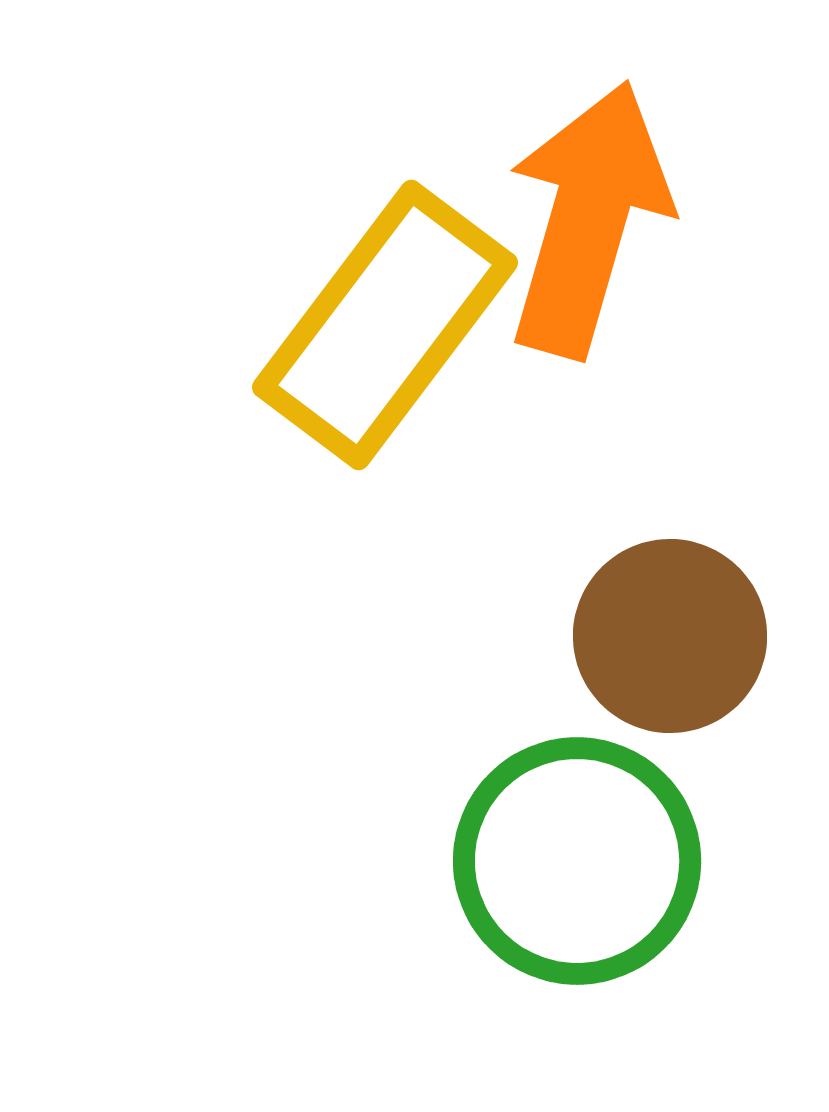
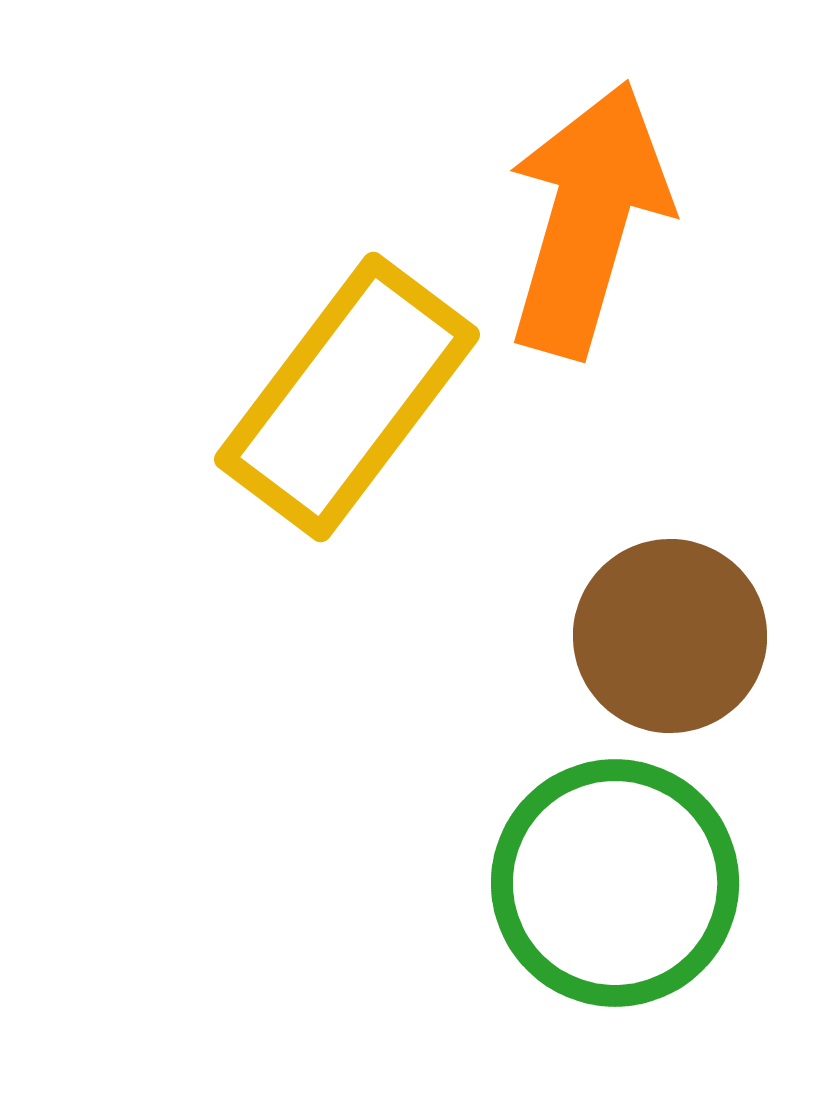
yellow rectangle: moved 38 px left, 72 px down
green circle: moved 38 px right, 22 px down
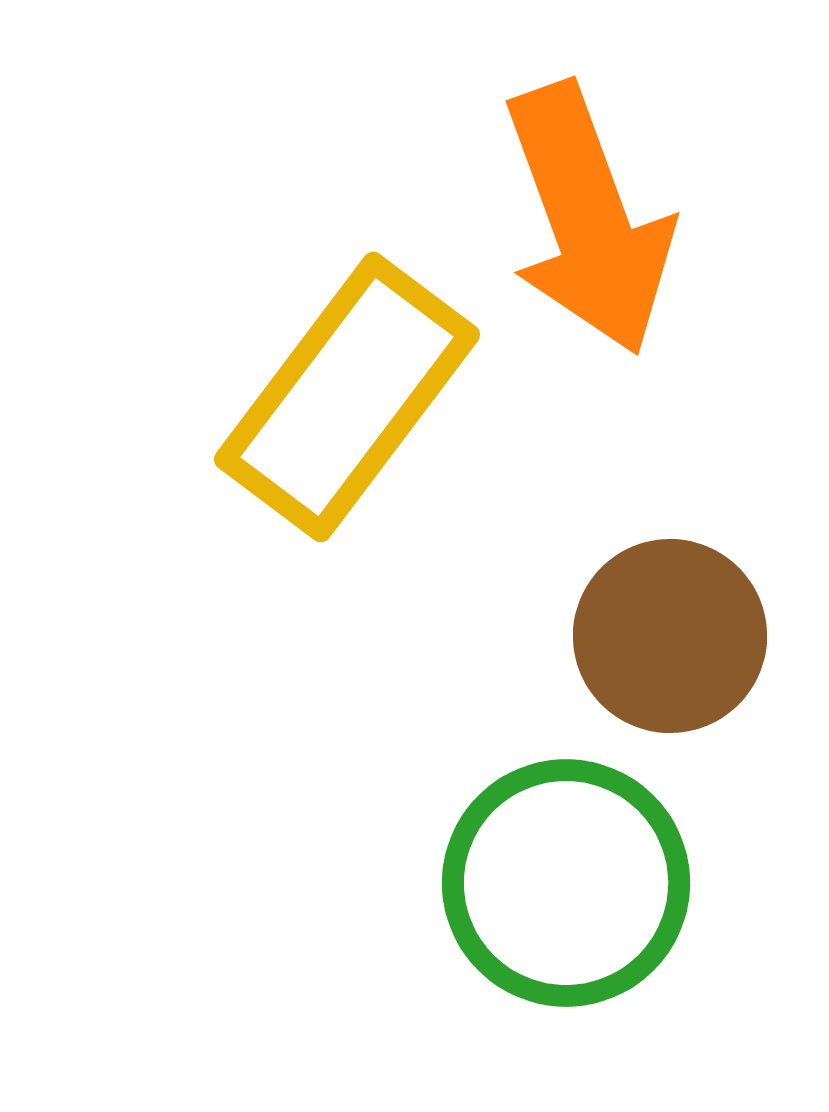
orange arrow: rotated 144 degrees clockwise
green circle: moved 49 px left
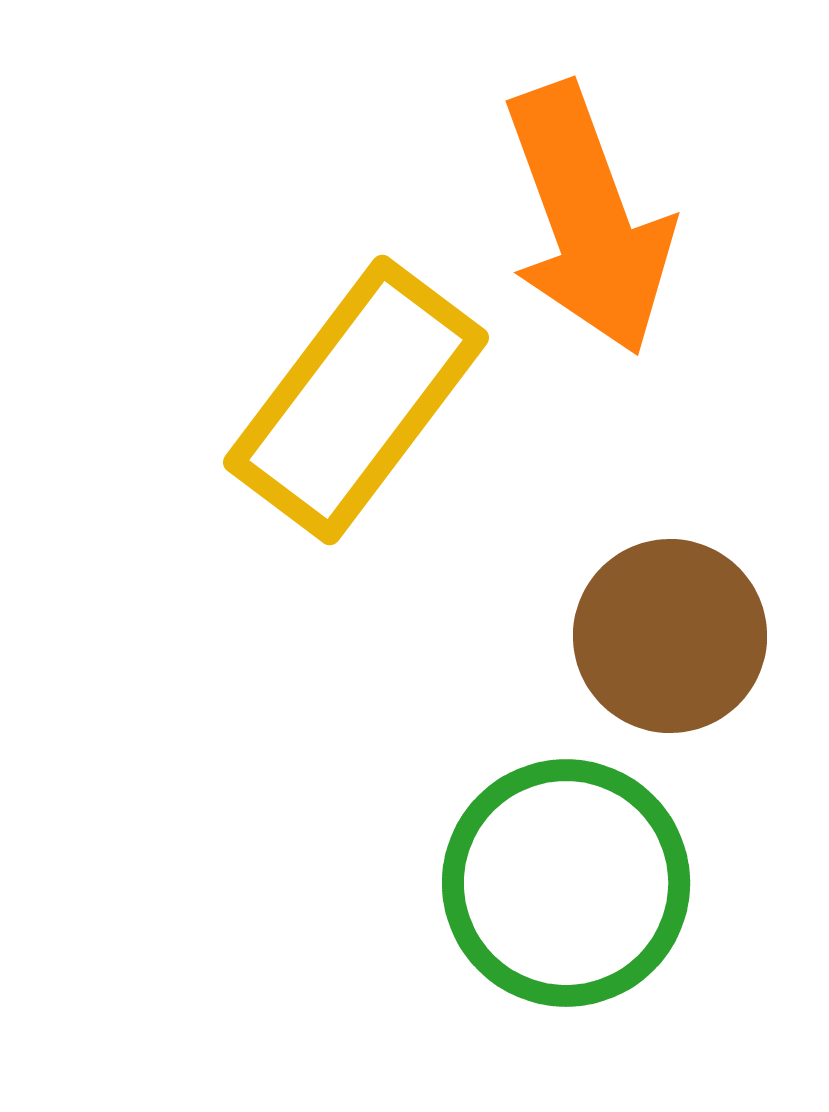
yellow rectangle: moved 9 px right, 3 px down
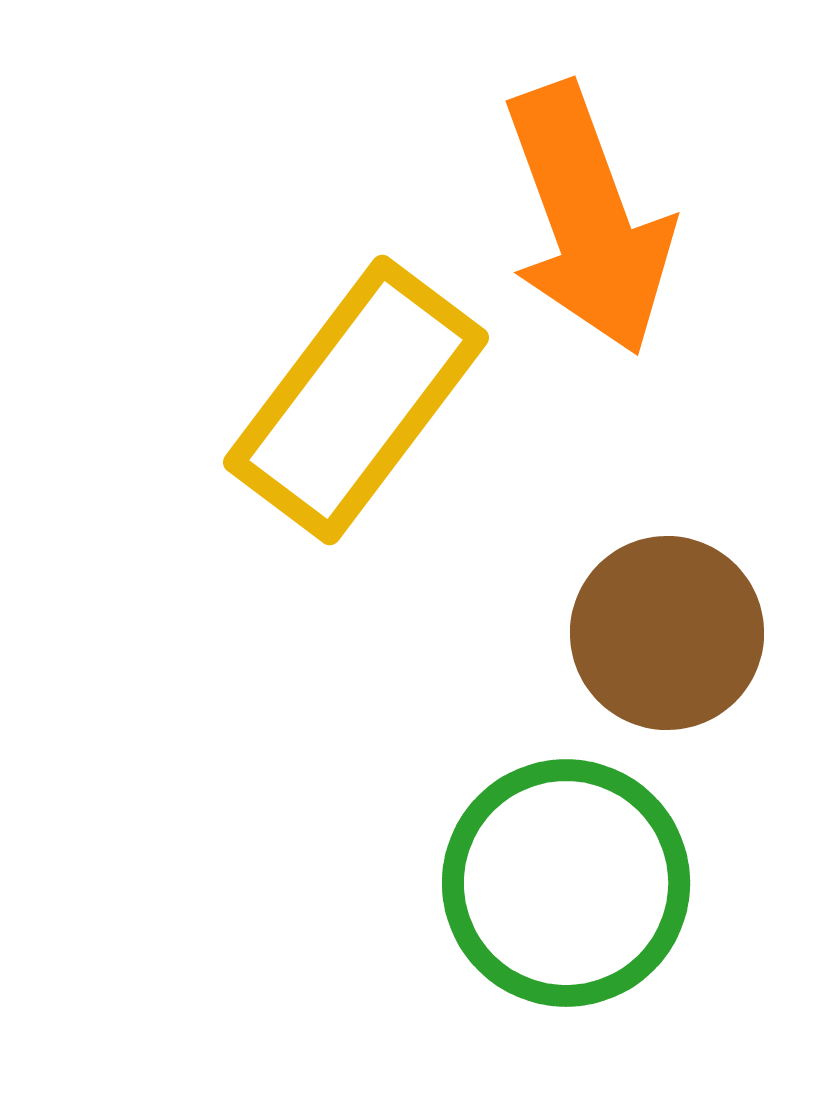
brown circle: moved 3 px left, 3 px up
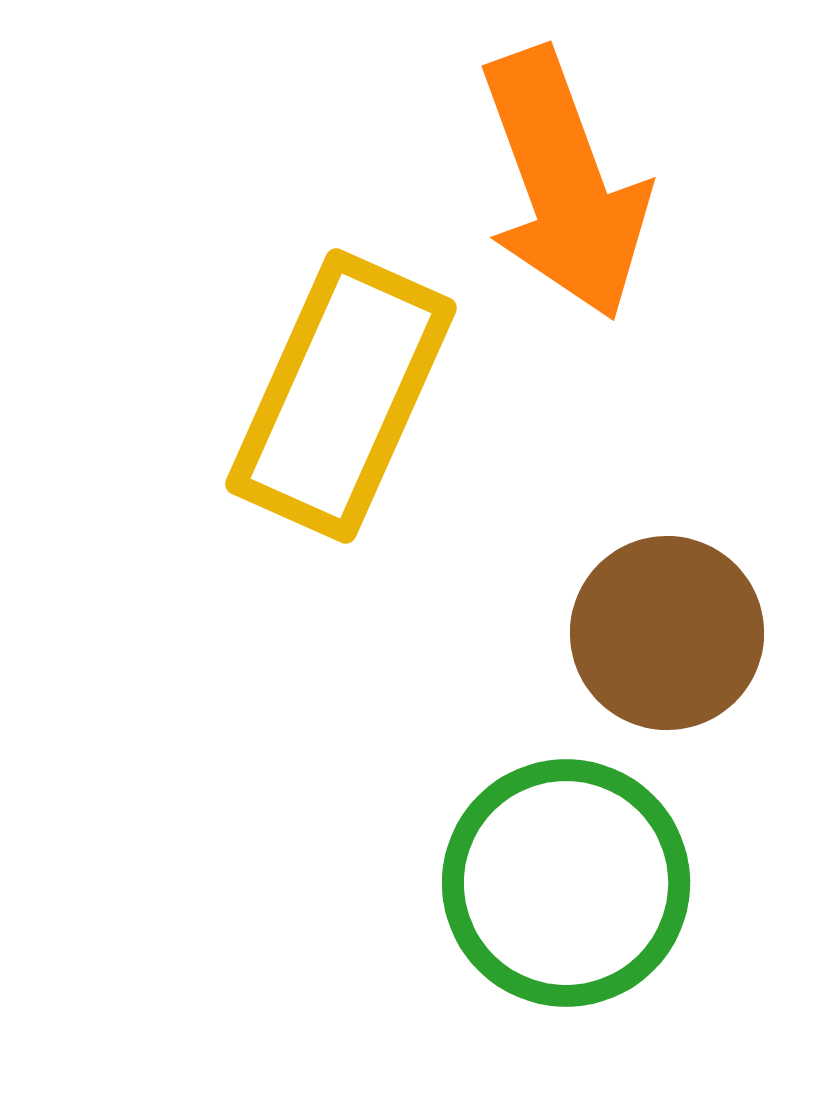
orange arrow: moved 24 px left, 35 px up
yellow rectangle: moved 15 px left, 4 px up; rotated 13 degrees counterclockwise
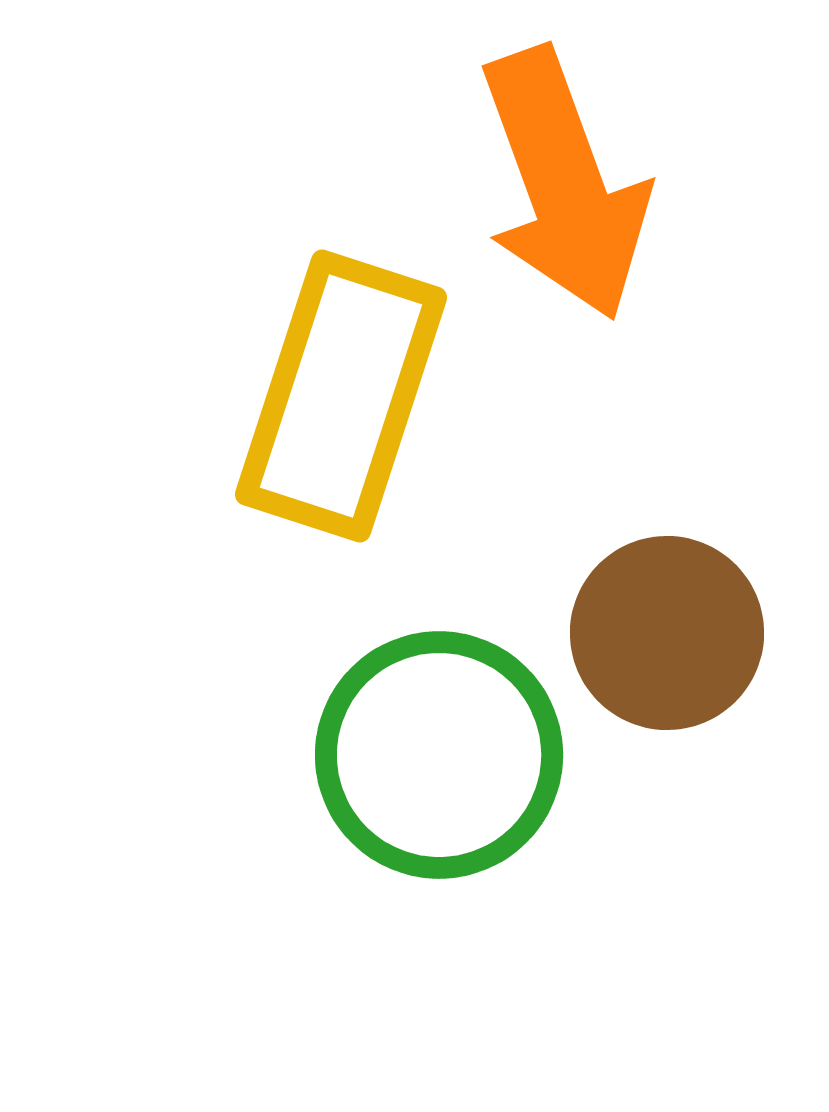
yellow rectangle: rotated 6 degrees counterclockwise
green circle: moved 127 px left, 128 px up
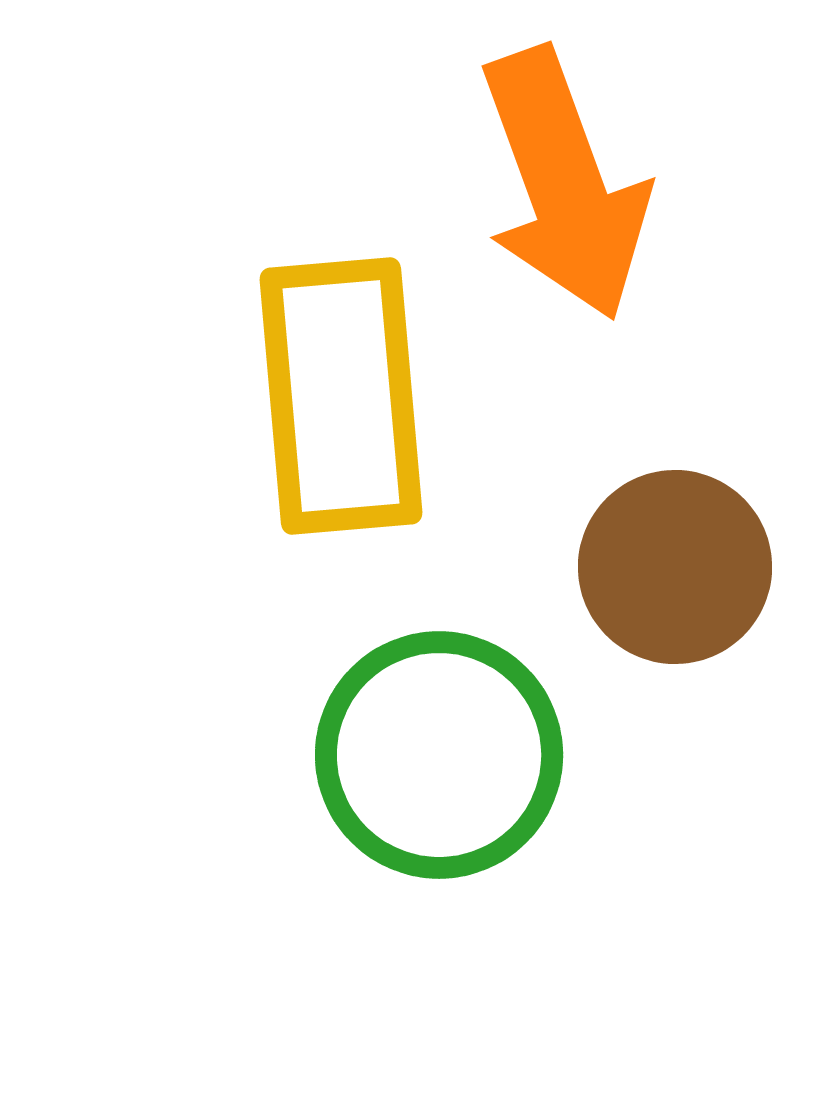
yellow rectangle: rotated 23 degrees counterclockwise
brown circle: moved 8 px right, 66 px up
